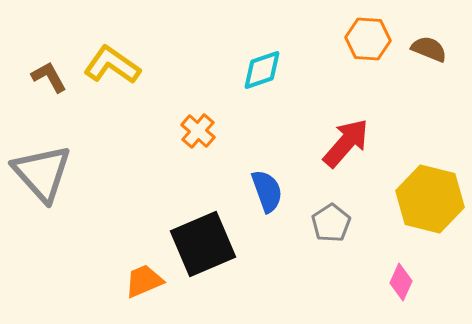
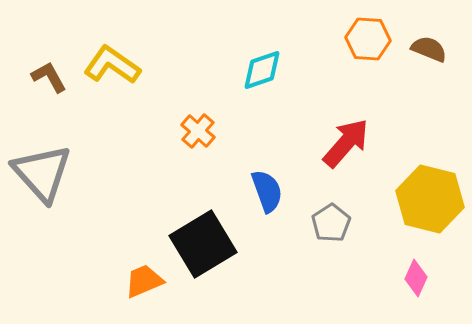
black square: rotated 8 degrees counterclockwise
pink diamond: moved 15 px right, 4 px up
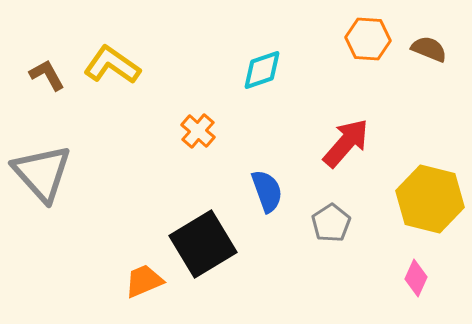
brown L-shape: moved 2 px left, 2 px up
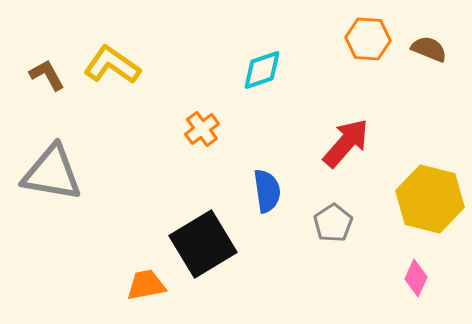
orange cross: moved 4 px right, 2 px up; rotated 12 degrees clockwise
gray triangle: moved 10 px right; rotated 38 degrees counterclockwise
blue semicircle: rotated 12 degrees clockwise
gray pentagon: moved 2 px right
orange trapezoid: moved 2 px right, 4 px down; rotated 12 degrees clockwise
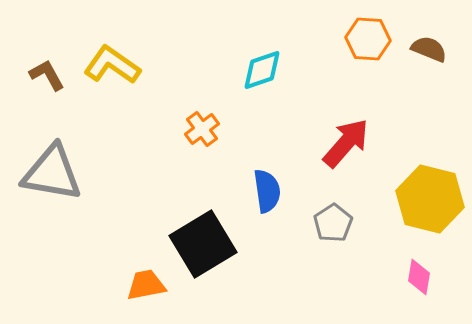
pink diamond: moved 3 px right, 1 px up; rotated 15 degrees counterclockwise
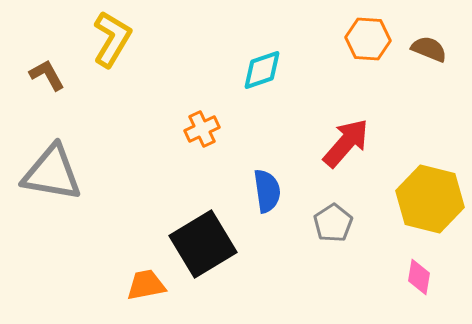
yellow L-shape: moved 26 px up; rotated 86 degrees clockwise
orange cross: rotated 12 degrees clockwise
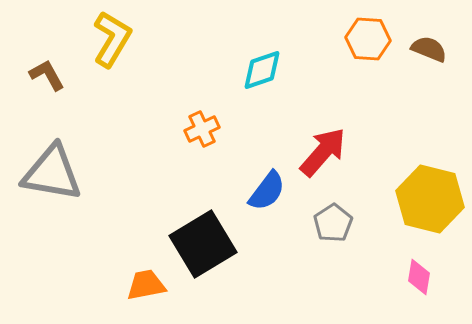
red arrow: moved 23 px left, 9 px down
blue semicircle: rotated 45 degrees clockwise
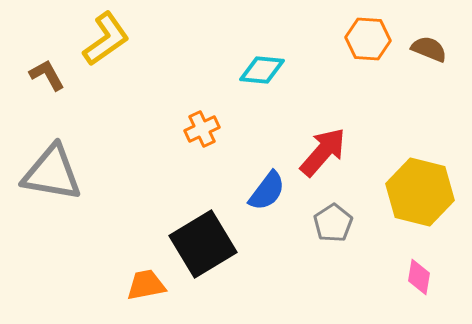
yellow L-shape: moved 6 px left; rotated 24 degrees clockwise
cyan diamond: rotated 24 degrees clockwise
yellow hexagon: moved 10 px left, 7 px up
